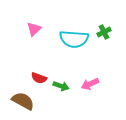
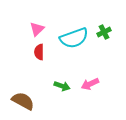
pink triangle: moved 3 px right
cyan semicircle: moved 1 px up; rotated 24 degrees counterclockwise
red semicircle: moved 26 px up; rotated 70 degrees clockwise
green arrow: moved 1 px right
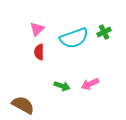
brown semicircle: moved 4 px down
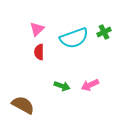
pink arrow: moved 1 px down
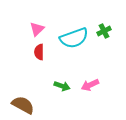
green cross: moved 1 px up
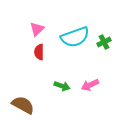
green cross: moved 11 px down
cyan semicircle: moved 1 px right, 1 px up
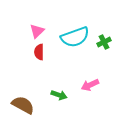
pink triangle: moved 2 px down
green arrow: moved 3 px left, 9 px down
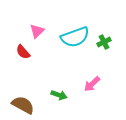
red semicircle: moved 16 px left; rotated 42 degrees counterclockwise
pink arrow: moved 2 px right, 1 px up; rotated 18 degrees counterclockwise
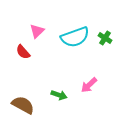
green cross: moved 1 px right, 4 px up; rotated 32 degrees counterclockwise
pink arrow: moved 3 px left, 1 px down
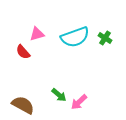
pink triangle: moved 3 px down; rotated 28 degrees clockwise
pink arrow: moved 10 px left, 17 px down
green arrow: rotated 21 degrees clockwise
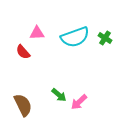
pink triangle: moved 1 px up; rotated 14 degrees clockwise
brown semicircle: rotated 35 degrees clockwise
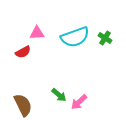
red semicircle: rotated 77 degrees counterclockwise
